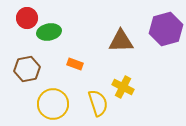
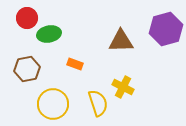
green ellipse: moved 2 px down
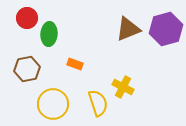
green ellipse: rotated 75 degrees counterclockwise
brown triangle: moved 7 px right, 12 px up; rotated 20 degrees counterclockwise
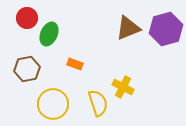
brown triangle: moved 1 px up
green ellipse: rotated 20 degrees clockwise
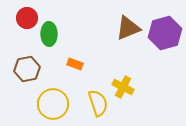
purple hexagon: moved 1 px left, 4 px down
green ellipse: rotated 25 degrees counterclockwise
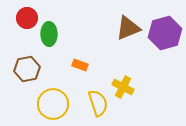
orange rectangle: moved 5 px right, 1 px down
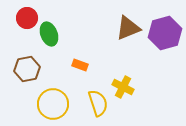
green ellipse: rotated 20 degrees counterclockwise
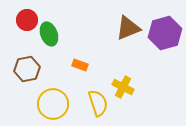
red circle: moved 2 px down
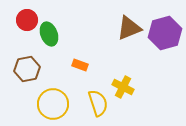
brown triangle: moved 1 px right
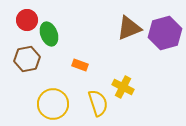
brown hexagon: moved 10 px up
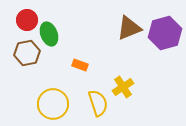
brown hexagon: moved 6 px up
yellow cross: rotated 30 degrees clockwise
